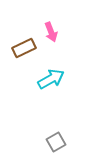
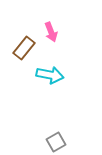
brown rectangle: rotated 25 degrees counterclockwise
cyan arrow: moved 1 px left, 4 px up; rotated 40 degrees clockwise
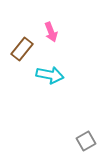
brown rectangle: moved 2 px left, 1 px down
gray square: moved 30 px right, 1 px up
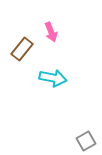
cyan arrow: moved 3 px right, 3 px down
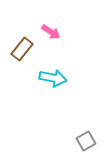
pink arrow: rotated 36 degrees counterclockwise
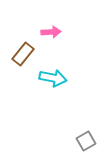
pink arrow: rotated 36 degrees counterclockwise
brown rectangle: moved 1 px right, 5 px down
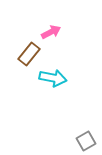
pink arrow: rotated 24 degrees counterclockwise
brown rectangle: moved 6 px right
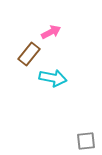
gray square: rotated 24 degrees clockwise
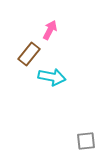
pink arrow: moved 1 px left, 2 px up; rotated 36 degrees counterclockwise
cyan arrow: moved 1 px left, 1 px up
